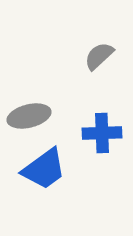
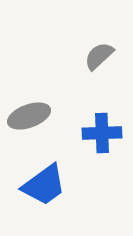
gray ellipse: rotated 6 degrees counterclockwise
blue trapezoid: moved 16 px down
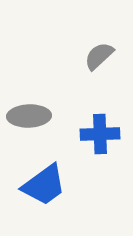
gray ellipse: rotated 18 degrees clockwise
blue cross: moved 2 px left, 1 px down
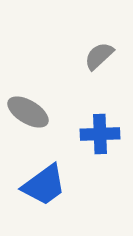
gray ellipse: moved 1 px left, 4 px up; rotated 33 degrees clockwise
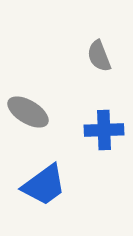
gray semicircle: rotated 68 degrees counterclockwise
blue cross: moved 4 px right, 4 px up
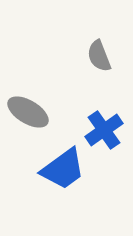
blue cross: rotated 33 degrees counterclockwise
blue trapezoid: moved 19 px right, 16 px up
